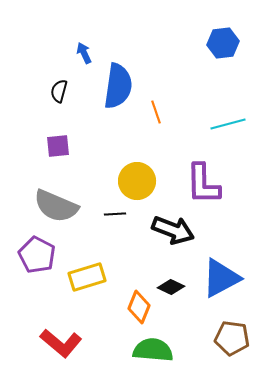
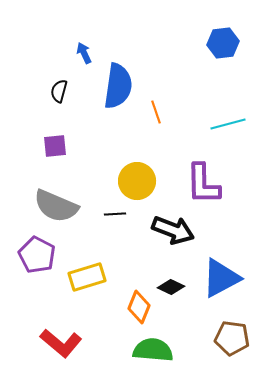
purple square: moved 3 px left
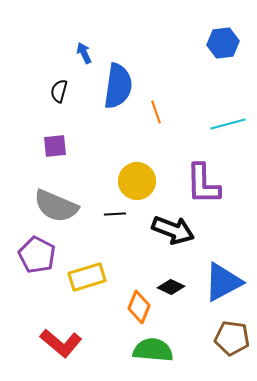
blue triangle: moved 2 px right, 4 px down
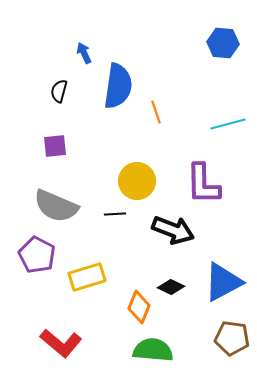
blue hexagon: rotated 12 degrees clockwise
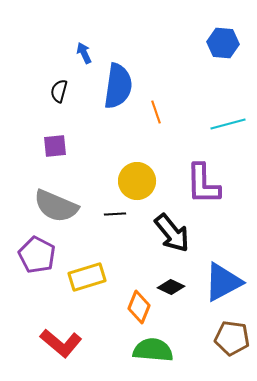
black arrow: moved 1 px left, 3 px down; rotated 30 degrees clockwise
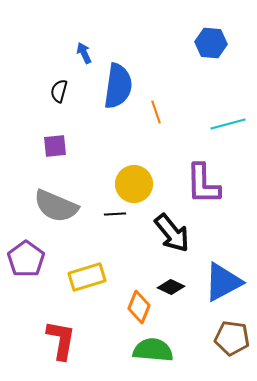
blue hexagon: moved 12 px left
yellow circle: moved 3 px left, 3 px down
purple pentagon: moved 11 px left, 4 px down; rotated 9 degrees clockwise
red L-shape: moved 3 px up; rotated 120 degrees counterclockwise
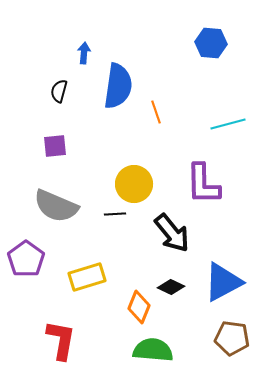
blue arrow: rotated 30 degrees clockwise
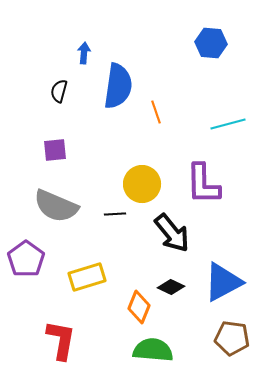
purple square: moved 4 px down
yellow circle: moved 8 px right
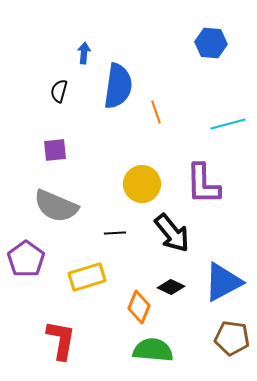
black line: moved 19 px down
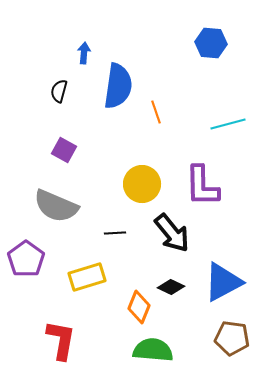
purple square: moved 9 px right; rotated 35 degrees clockwise
purple L-shape: moved 1 px left, 2 px down
